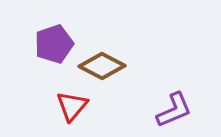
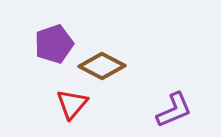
red triangle: moved 2 px up
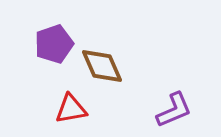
brown diamond: rotated 39 degrees clockwise
red triangle: moved 1 px left, 5 px down; rotated 40 degrees clockwise
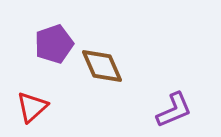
red triangle: moved 39 px left, 2 px up; rotated 32 degrees counterclockwise
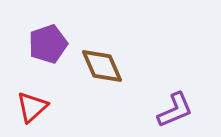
purple pentagon: moved 6 px left
purple L-shape: moved 1 px right
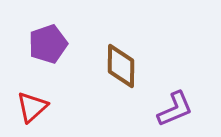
brown diamond: moved 19 px right; rotated 24 degrees clockwise
purple L-shape: moved 1 px up
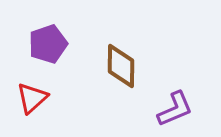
red triangle: moved 9 px up
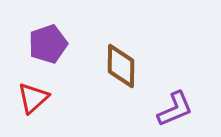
red triangle: moved 1 px right
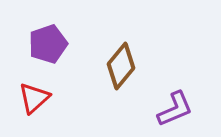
brown diamond: rotated 39 degrees clockwise
red triangle: moved 1 px right
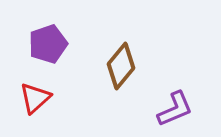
red triangle: moved 1 px right
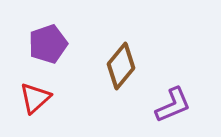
purple L-shape: moved 2 px left, 4 px up
